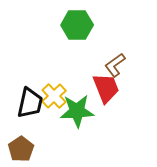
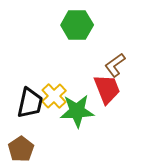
red trapezoid: moved 1 px right, 1 px down
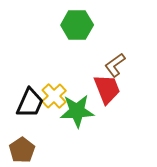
black trapezoid: rotated 12 degrees clockwise
brown pentagon: moved 1 px right, 1 px down
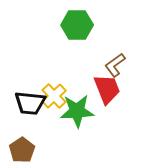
black trapezoid: rotated 72 degrees clockwise
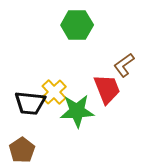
brown L-shape: moved 9 px right
yellow cross: moved 4 px up
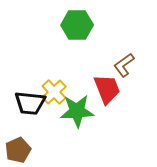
brown pentagon: moved 4 px left; rotated 10 degrees clockwise
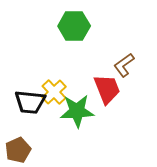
green hexagon: moved 3 px left, 1 px down
black trapezoid: moved 1 px up
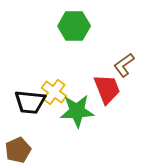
yellow cross: rotated 10 degrees counterclockwise
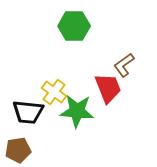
red trapezoid: moved 1 px right, 1 px up
black trapezoid: moved 2 px left, 10 px down
green star: rotated 8 degrees clockwise
brown pentagon: rotated 15 degrees clockwise
